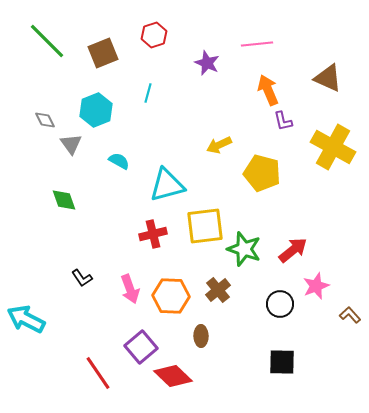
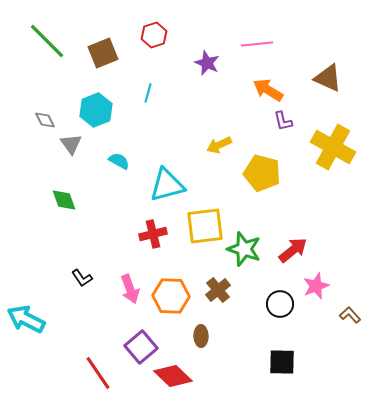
orange arrow: rotated 36 degrees counterclockwise
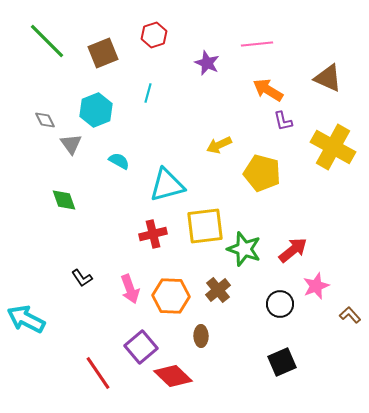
black square: rotated 24 degrees counterclockwise
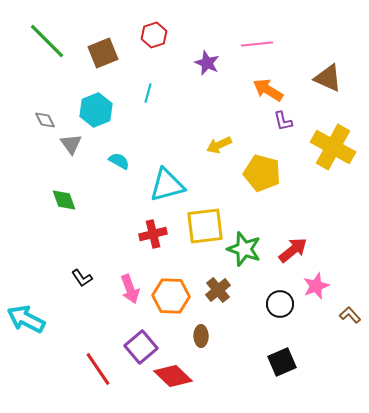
red line: moved 4 px up
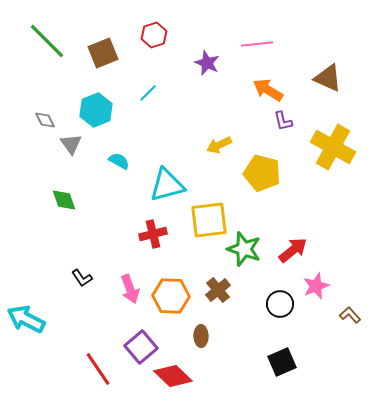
cyan line: rotated 30 degrees clockwise
yellow square: moved 4 px right, 6 px up
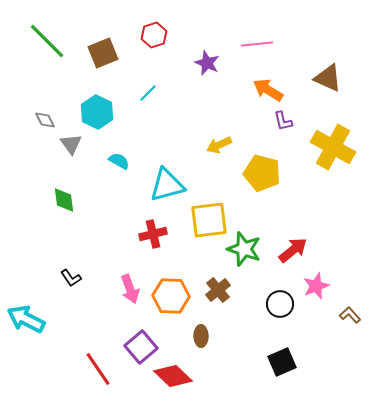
cyan hexagon: moved 1 px right, 2 px down; rotated 12 degrees counterclockwise
green diamond: rotated 12 degrees clockwise
black L-shape: moved 11 px left
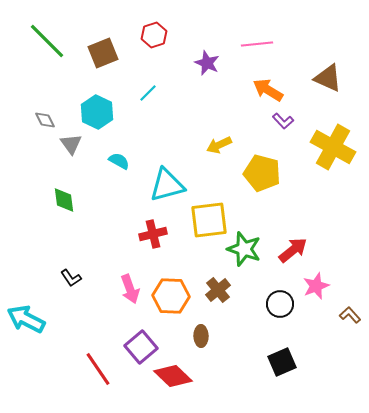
purple L-shape: rotated 30 degrees counterclockwise
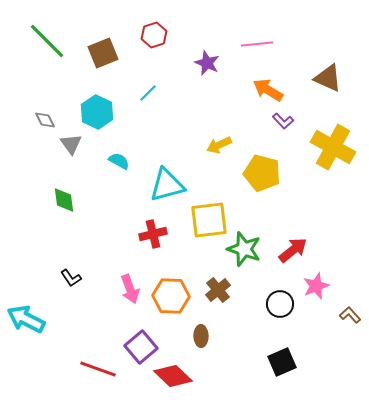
red line: rotated 36 degrees counterclockwise
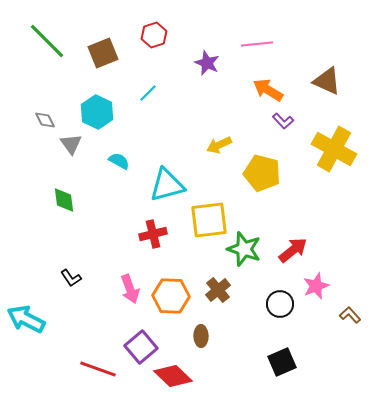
brown triangle: moved 1 px left, 3 px down
yellow cross: moved 1 px right, 2 px down
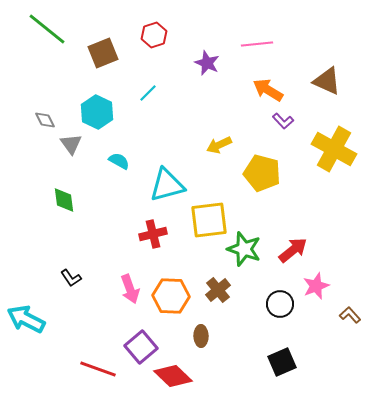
green line: moved 12 px up; rotated 6 degrees counterclockwise
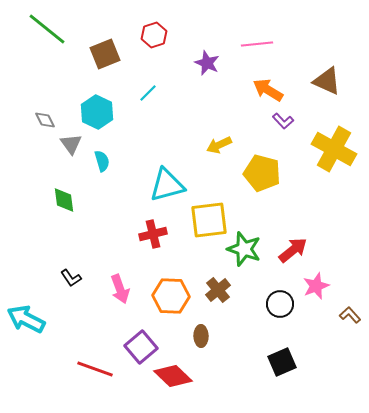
brown square: moved 2 px right, 1 px down
cyan semicircle: moved 17 px left; rotated 45 degrees clockwise
pink arrow: moved 10 px left
red line: moved 3 px left
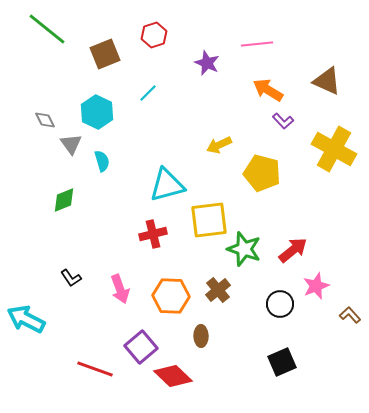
green diamond: rotated 76 degrees clockwise
